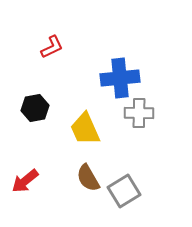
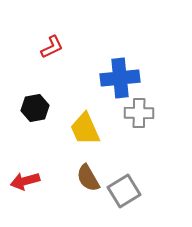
red arrow: rotated 24 degrees clockwise
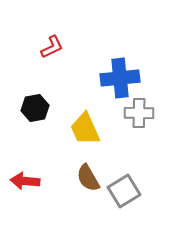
red arrow: rotated 20 degrees clockwise
